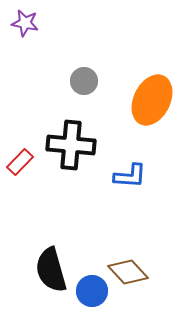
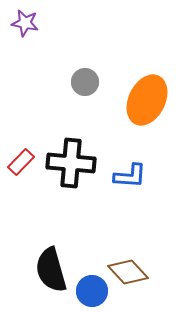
gray circle: moved 1 px right, 1 px down
orange ellipse: moved 5 px left
black cross: moved 18 px down
red rectangle: moved 1 px right
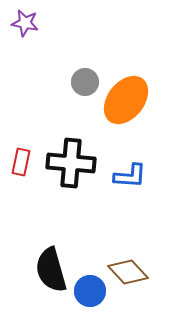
orange ellipse: moved 21 px left; rotated 12 degrees clockwise
red rectangle: rotated 32 degrees counterclockwise
blue circle: moved 2 px left
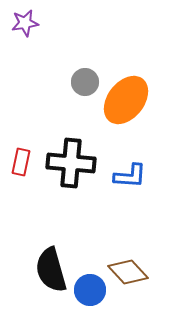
purple star: rotated 20 degrees counterclockwise
blue circle: moved 1 px up
